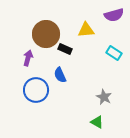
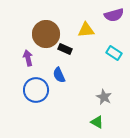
purple arrow: rotated 28 degrees counterclockwise
blue semicircle: moved 1 px left
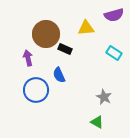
yellow triangle: moved 2 px up
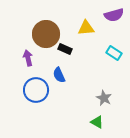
gray star: moved 1 px down
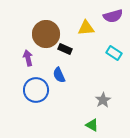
purple semicircle: moved 1 px left, 1 px down
gray star: moved 1 px left, 2 px down; rotated 14 degrees clockwise
green triangle: moved 5 px left, 3 px down
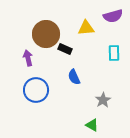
cyan rectangle: rotated 56 degrees clockwise
blue semicircle: moved 15 px right, 2 px down
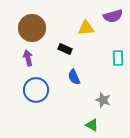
brown circle: moved 14 px left, 6 px up
cyan rectangle: moved 4 px right, 5 px down
gray star: rotated 21 degrees counterclockwise
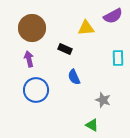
purple semicircle: rotated 12 degrees counterclockwise
purple arrow: moved 1 px right, 1 px down
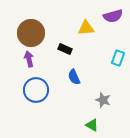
purple semicircle: rotated 12 degrees clockwise
brown circle: moved 1 px left, 5 px down
cyan rectangle: rotated 21 degrees clockwise
